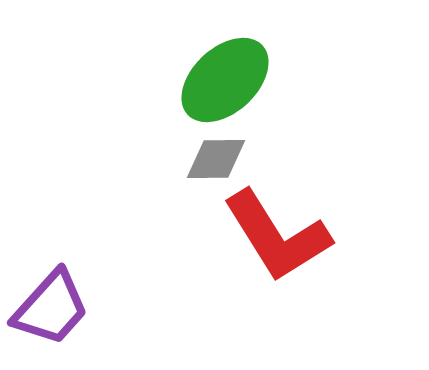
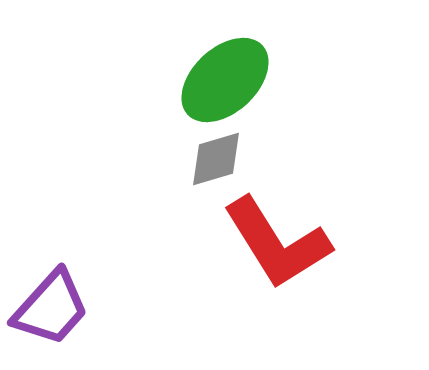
gray diamond: rotated 16 degrees counterclockwise
red L-shape: moved 7 px down
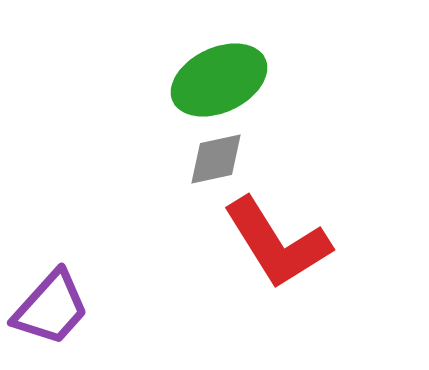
green ellipse: moved 6 px left; rotated 18 degrees clockwise
gray diamond: rotated 4 degrees clockwise
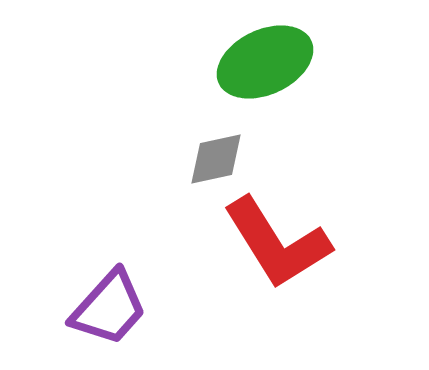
green ellipse: moved 46 px right, 18 px up
purple trapezoid: moved 58 px right
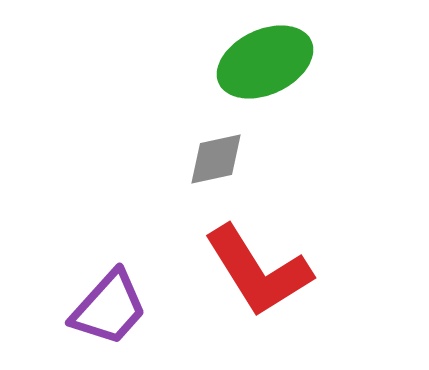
red L-shape: moved 19 px left, 28 px down
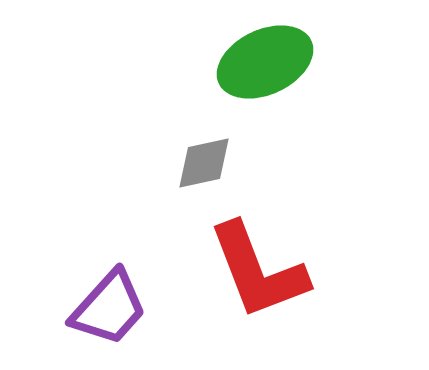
gray diamond: moved 12 px left, 4 px down
red L-shape: rotated 11 degrees clockwise
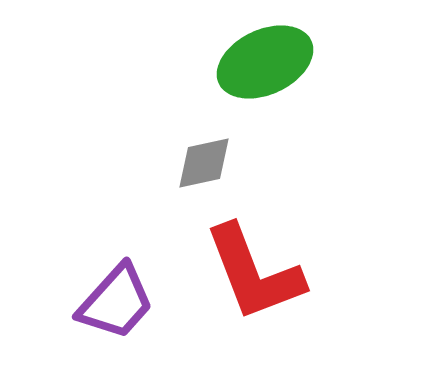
red L-shape: moved 4 px left, 2 px down
purple trapezoid: moved 7 px right, 6 px up
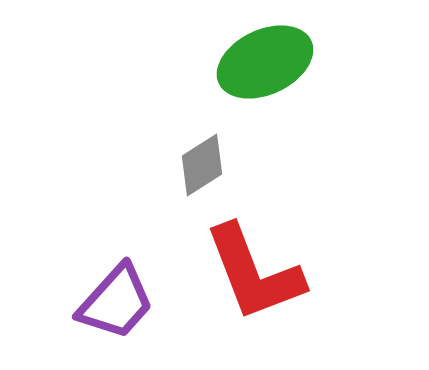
gray diamond: moved 2 px left, 2 px down; rotated 20 degrees counterclockwise
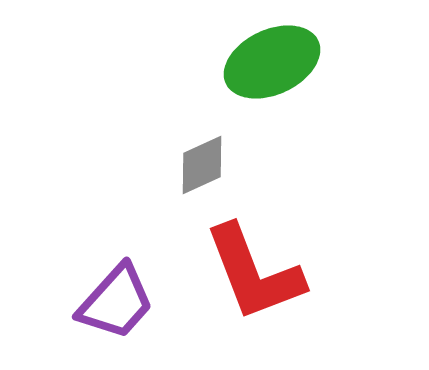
green ellipse: moved 7 px right
gray diamond: rotated 8 degrees clockwise
